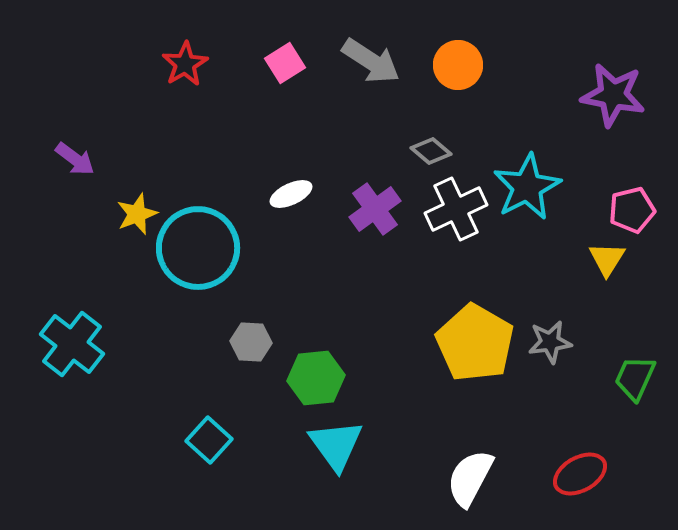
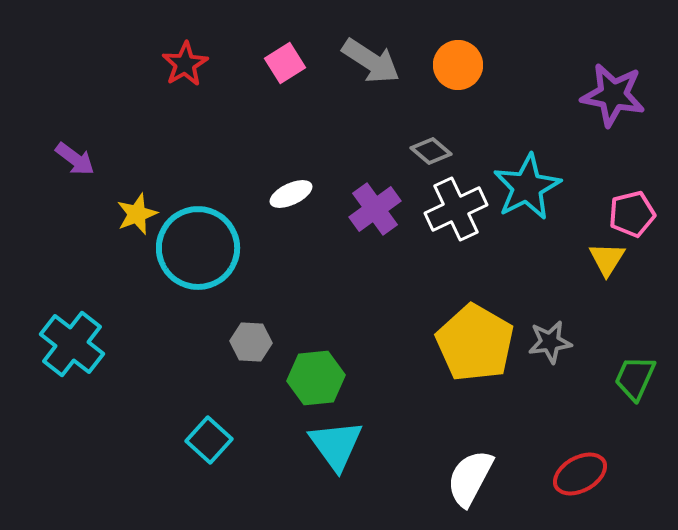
pink pentagon: moved 4 px down
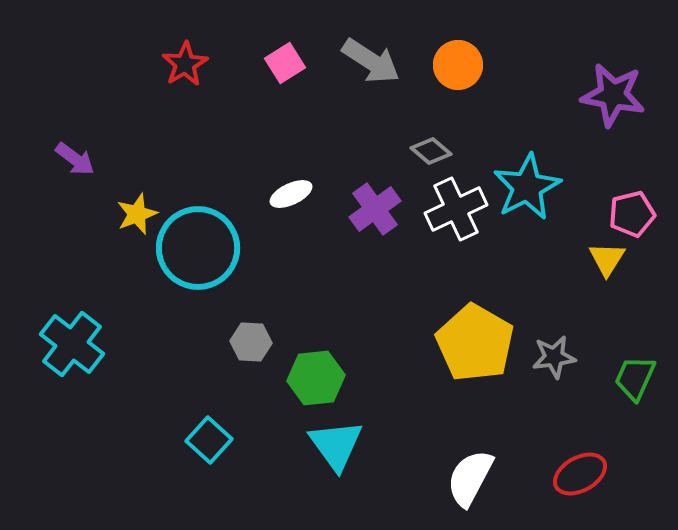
gray star: moved 4 px right, 15 px down
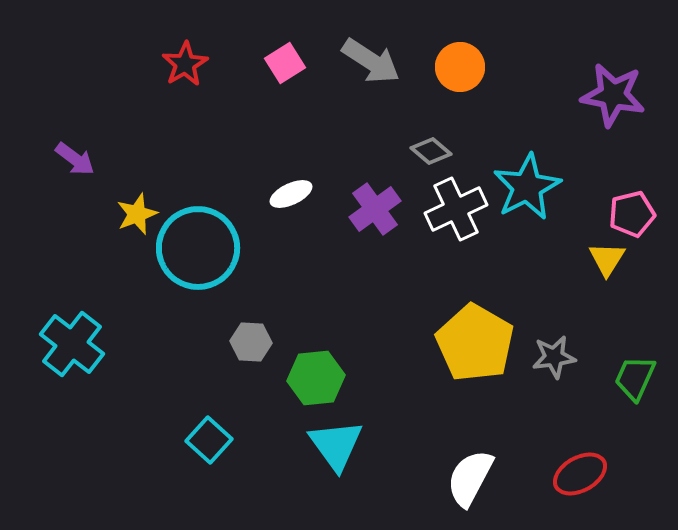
orange circle: moved 2 px right, 2 px down
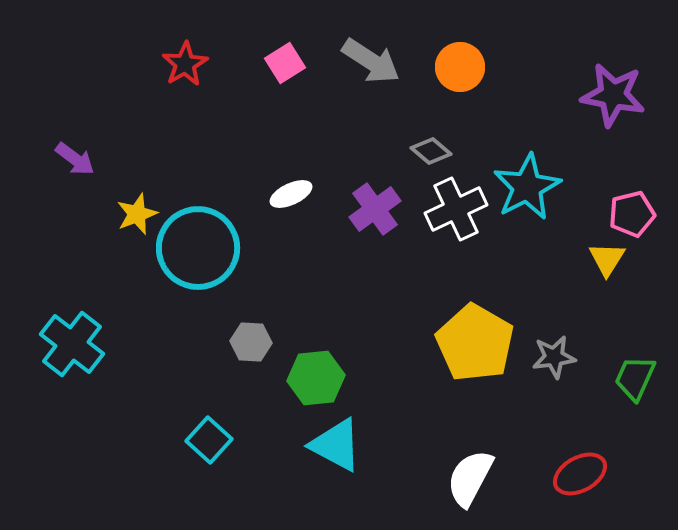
cyan triangle: rotated 26 degrees counterclockwise
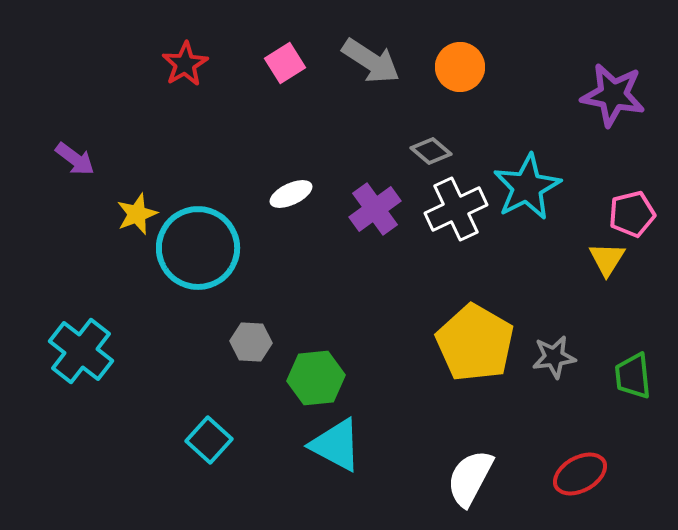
cyan cross: moved 9 px right, 7 px down
green trapezoid: moved 2 px left, 2 px up; rotated 30 degrees counterclockwise
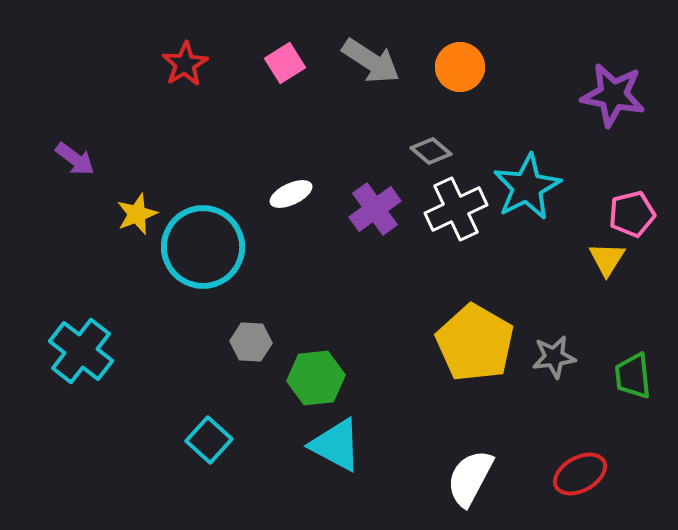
cyan circle: moved 5 px right, 1 px up
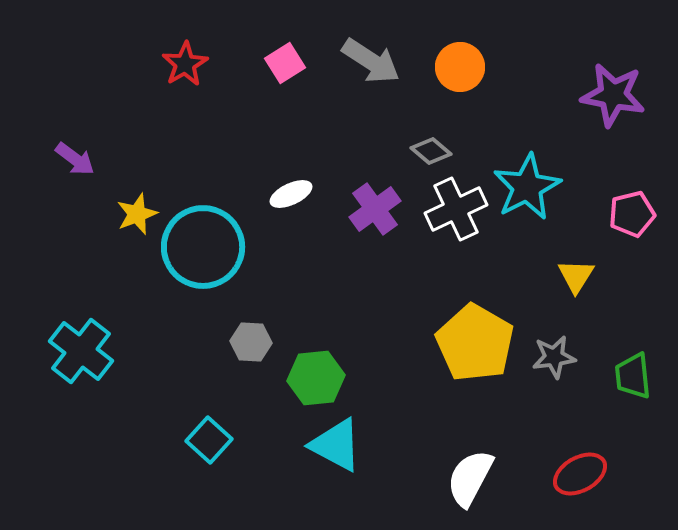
yellow triangle: moved 31 px left, 17 px down
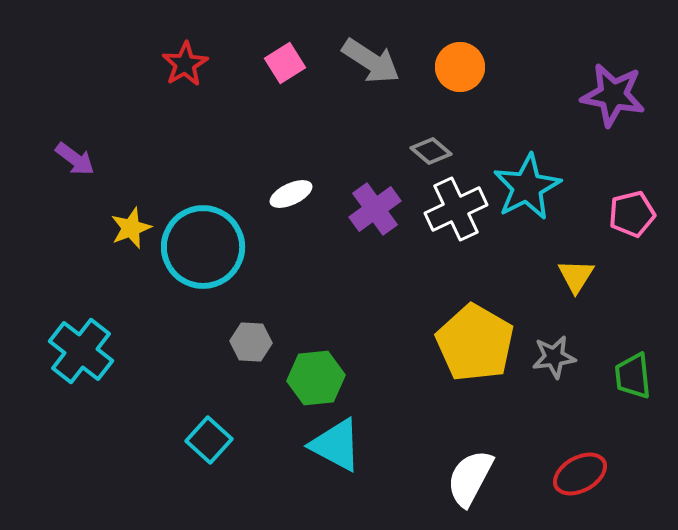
yellow star: moved 6 px left, 14 px down
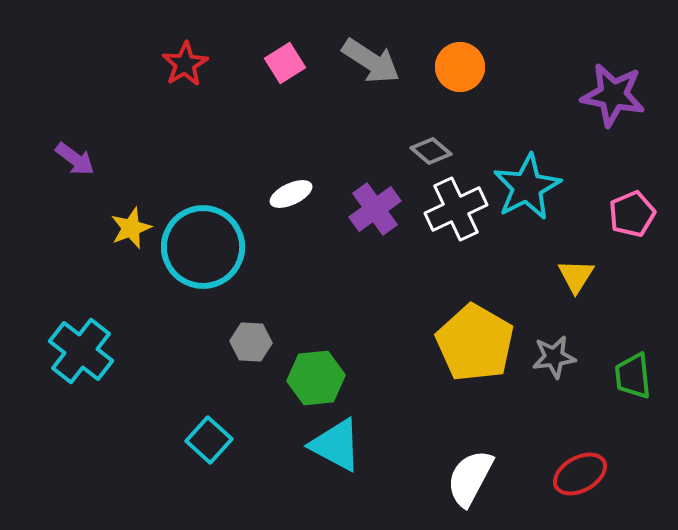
pink pentagon: rotated 9 degrees counterclockwise
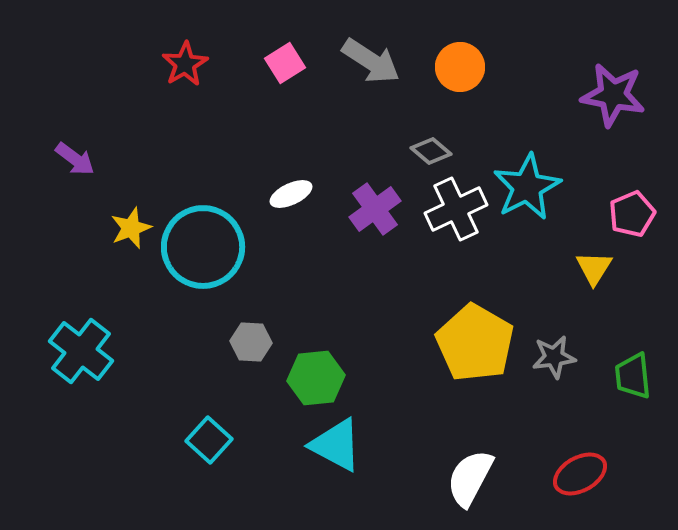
yellow triangle: moved 18 px right, 8 px up
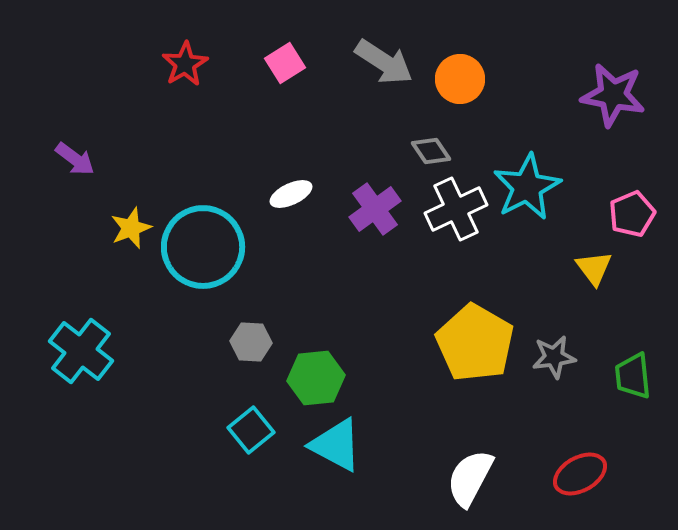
gray arrow: moved 13 px right, 1 px down
orange circle: moved 12 px down
gray diamond: rotated 15 degrees clockwise
yellow triangle: rotated 9 degrees counterclockwise
cyan square: moved 42 px right, 10 px up; rotated 9 degrees clockwise
